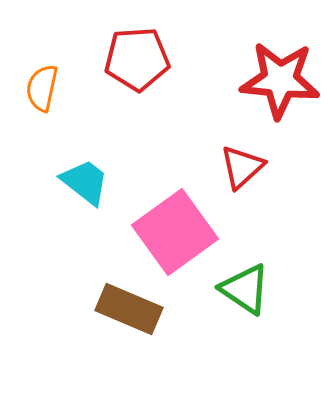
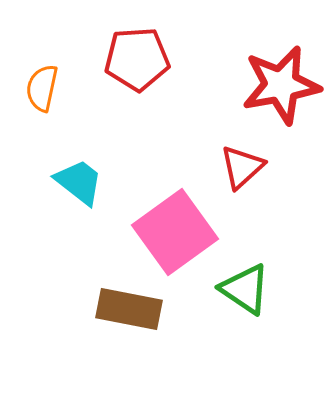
red star: moved 1 px right, 5 px down; rotated 16 degrees counterclockwise
cyan trapezoid: moved 6 px left
brown rectangle: rotated 12 degrees counterclockwise
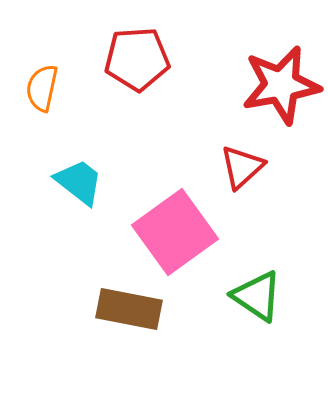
green triangle: moved 12 px right, 7 px down
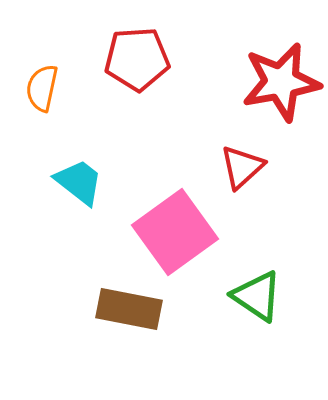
red star: moved 3 px up
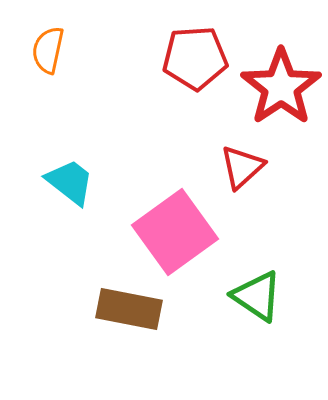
red pentagon: moved 58 px right, 1 px up
red star: moved 5 px down; rotated 24 degrees counterclockwise
orange semicircle: moved 6 px right, 38 px up
cyan trapezoid: moved 9 px left
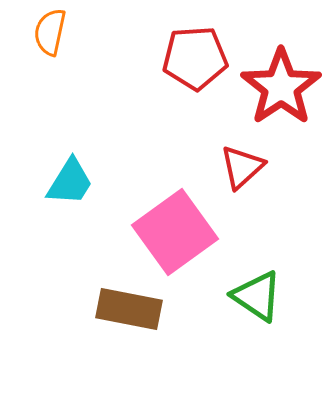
orange semicircle: moved 2 px right, 18 px up
cyan trapezoid: rotated 84 degrees clockwise
